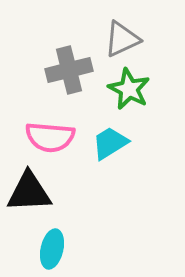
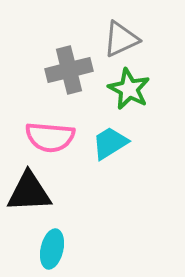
gray triangle: moved 1 px left
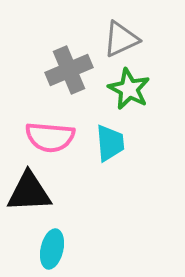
gray cross: rotated 9 degrees counterclockwise
cyan trapezoid: rotated 117 degrees clockwise
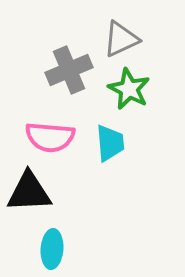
cyan ellipse: rotated 9 degrees counterclockwise
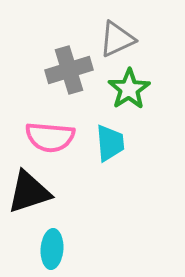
gray triangle: moved 4 px left
gray cross: rotated 6 degrees clockwise
green star: rotated 12 degrees clockwise
black triangle: rotated 15 degrees counterclockwise
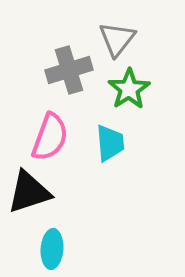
gray triangle: rotated 27 degrees counterclockwise
pink semicircle: rotated 75 degrees counterclockwise
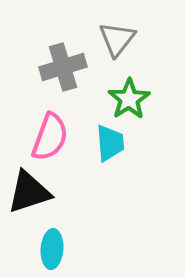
gray cross: moved 6 px left, 3 px up
green star: moved 10 px down
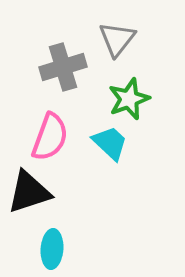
green star: rotated 12 degrees clockwise
cyan trapezoid: rotated 42 degrees counterclockwise
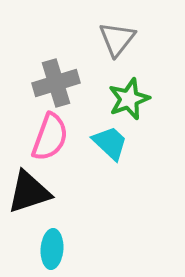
gray cross: moved 7 px left, 16 px down
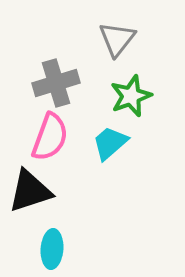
green star: moved 2 px right, 3 px up
cyan trapezoid: rotated 84 degrees counterclockwise
black triangle: moved 1 px right, 1 px up
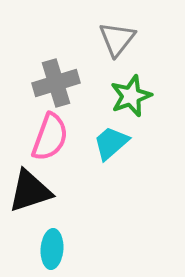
cyan trapezoid: moved 1 px right
